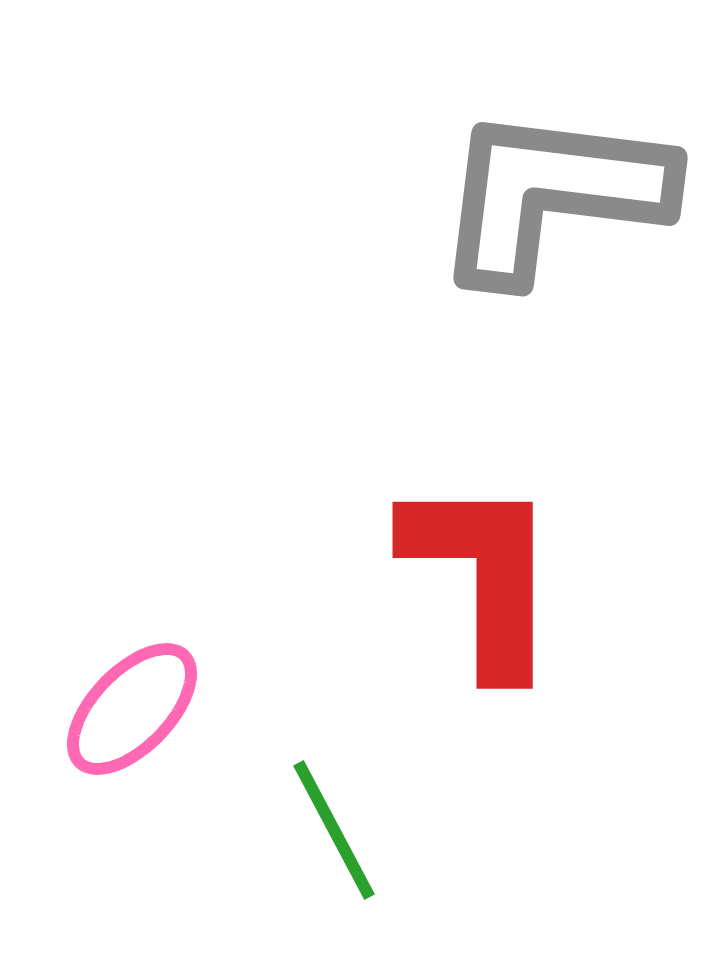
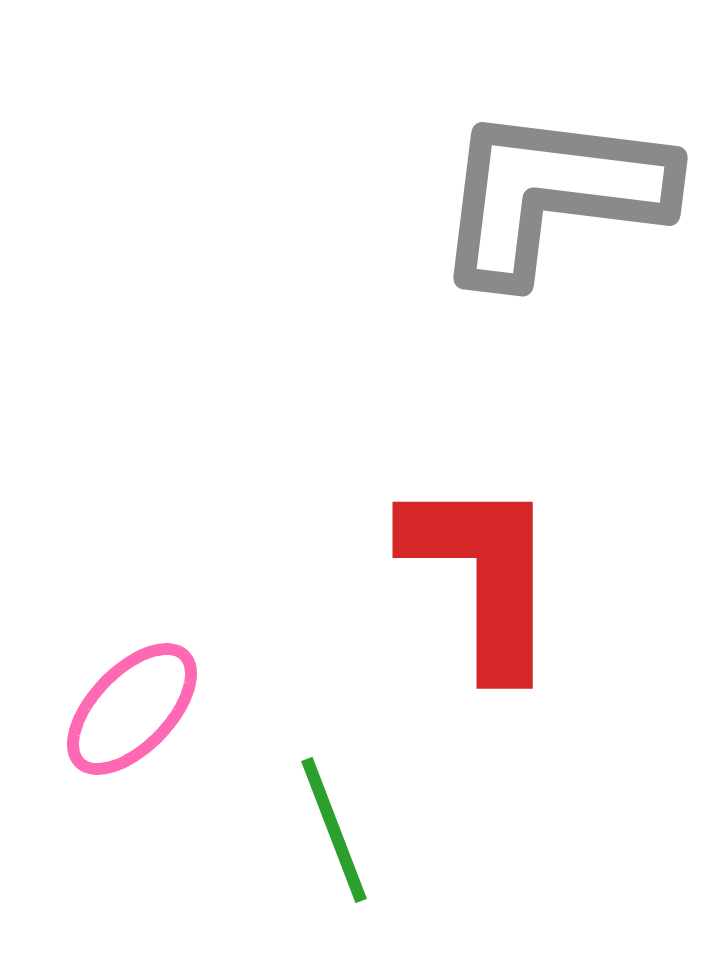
green line: rotated 7 degrees clockwise
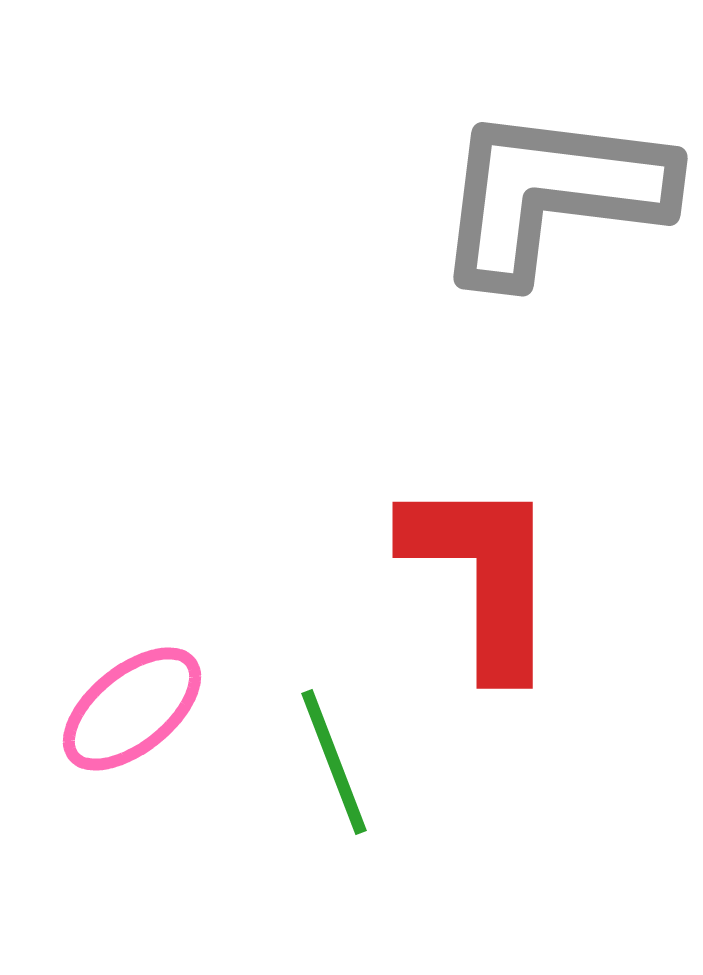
pink ellipse: rotated 7 degrees clockwise
green line: moved 68 px up
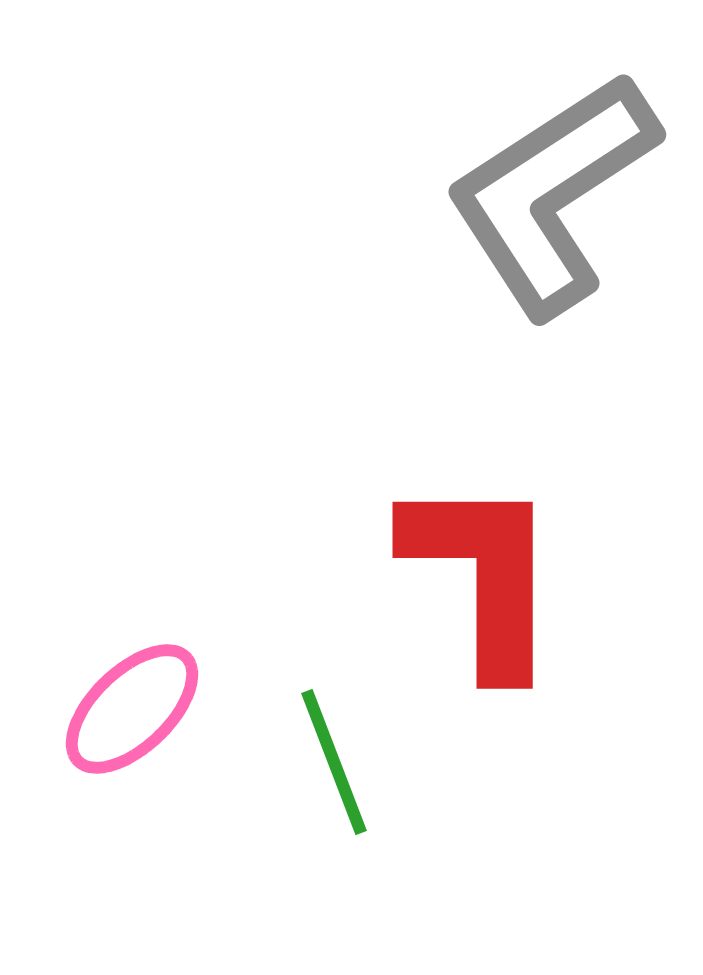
gray L-shape: rotated 40 degrees counterclockwise
pink ellipse: rotated 5 degrees counterclockwise
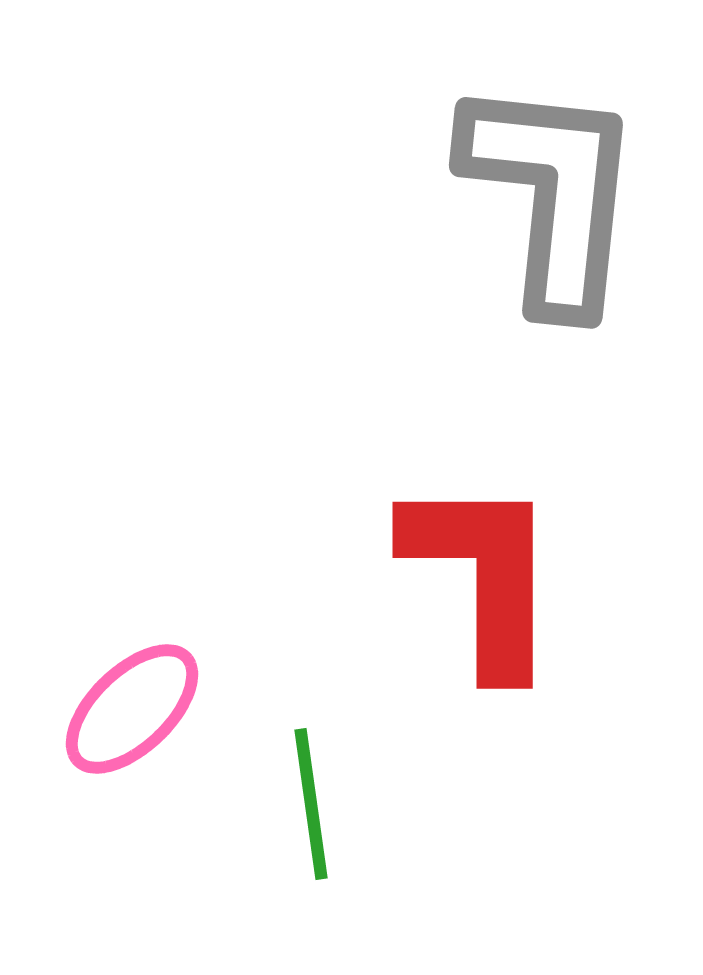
gray L-shape: rotated 129 degrees clockwise
green line: moved 23 px left, 42 px down; rotated 13 degrees clockwise
